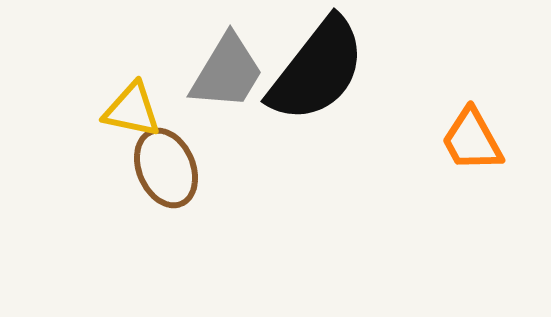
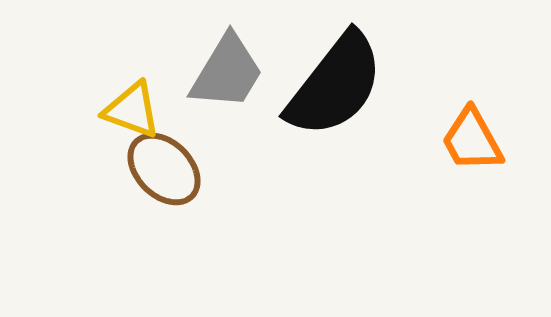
black semicircle: moved 18 px right, 15 px down
yellow triangle: rotated 8 degrees clockwise
brown ellipse: moved 2 px left, 1 px down; rotated 22 degrees counterclockwise
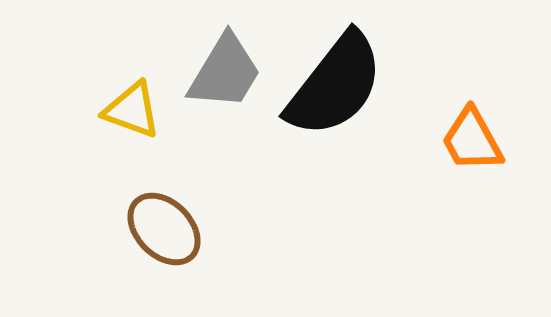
gray trapezoid: moved 2 px left
brown ellipse: moved 60 px down
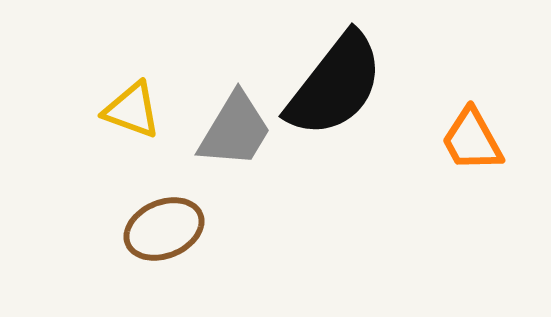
gray trapezoid: moved 10 px right, 58 px down
brown ellipse: rotated 68 degrees counterclockwise
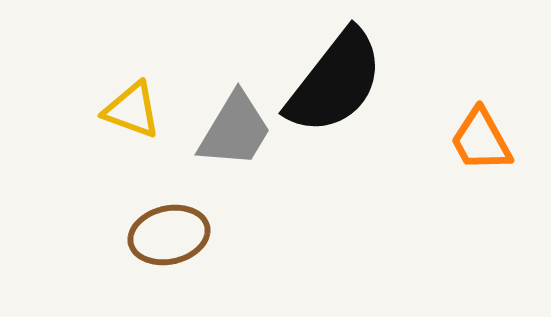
black semicircle: moved 3 px up
orange trapezoid: moved 9 px right
brown ellipse: moved 5 px right, 6 px down; rotated 10 degrees clockwise
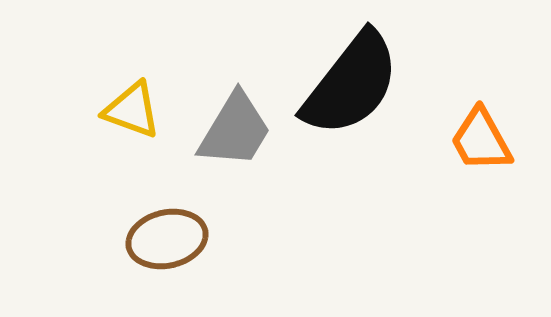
black semicircle: moved 16 px right, 2 px down
brown ellipse: moved 2 px left, 4 px down
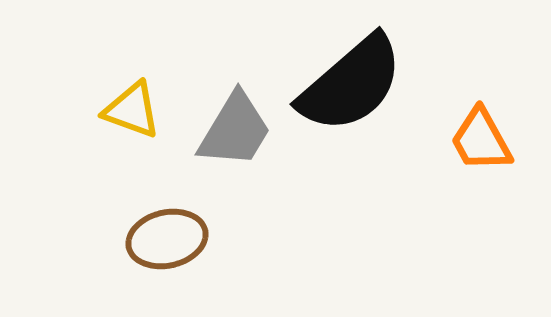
black semicircle: rotated 11 degrees clockwise
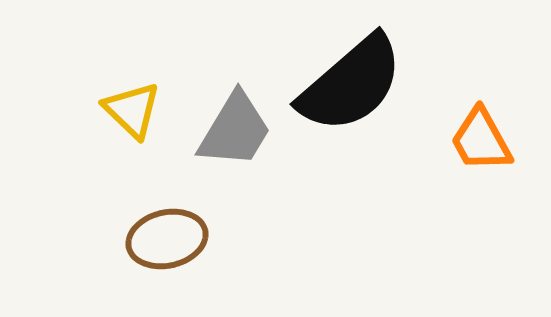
yellow triangle: rotated 24 degrees clockwise
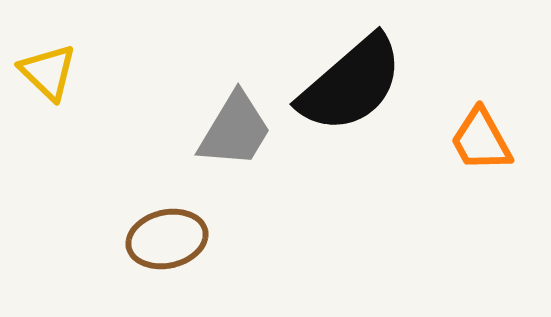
yellow triangle: moved 84 px left, 38 px up
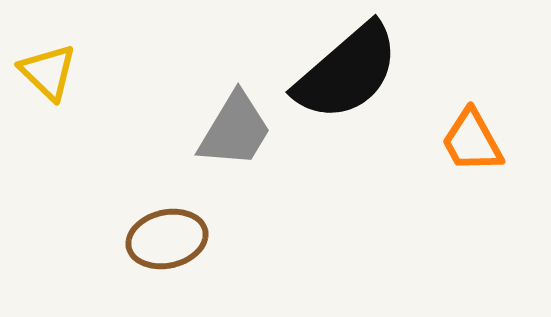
black semicircle: moved 4 px left, 12 px up
orange trapezoid: moved 9 px left, 1 px down
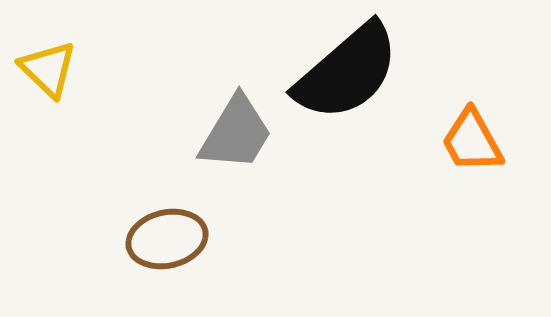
yellow triangle: moved 3 px up
gray trapezoid: moved 1 px right, 3 px down
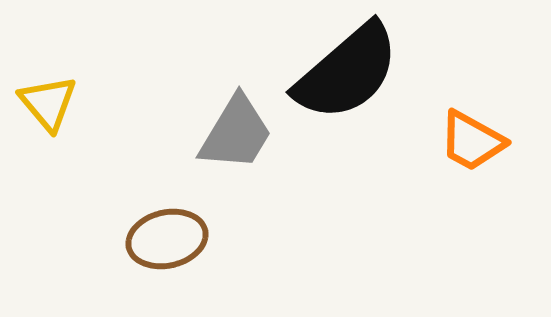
yellow triangle: moved 34 px down; rotated 6 degrees clockwise
orange trapezoid: rotated 32 degrees counterclockwise
